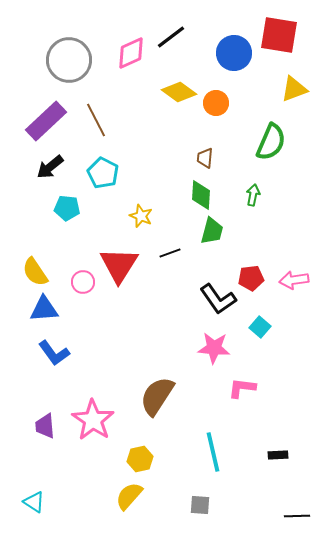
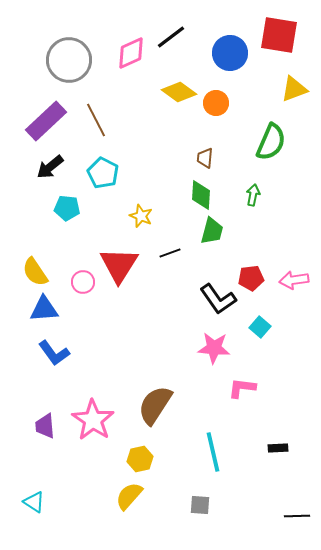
blue circle at (234, 53): moved 4 px left
brown semicircle at (157, 396): moved 2 px left, 9 px down
black rectangle at (278, 455): moved 7 px up
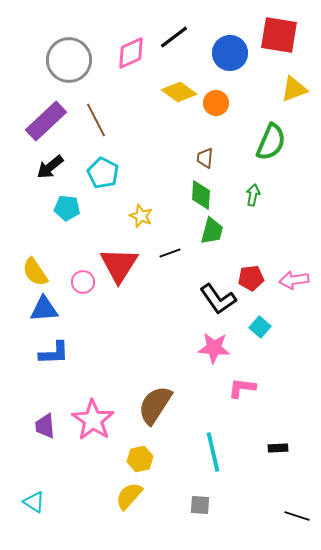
black line at (171, 37): moved 3 px right
blue L-shape at (54, 353): rotated 56 degrees counterclockwise
black line at (297, 516): rotated 20 degrees clockwise
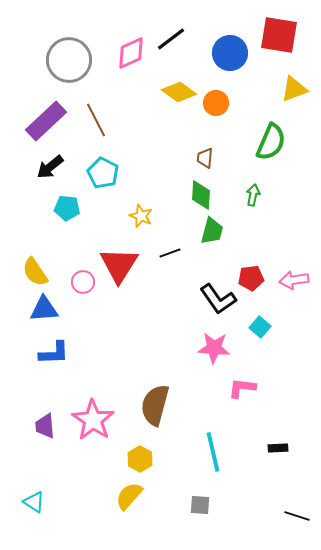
black line at (174, 37): moved 3 px left, 2 px down
brown semicircle at (155, 405): rotated 18 degrees counterclockwise
yellow hexagon at (140, 459): rotated 20 degrees counterclockwise
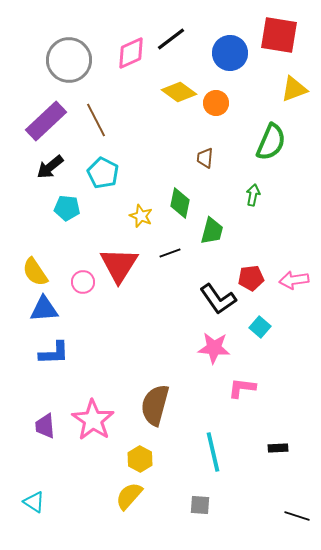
green diamond at (201, 195): moved 21 px left, 8 px down; rotated 8 degrees clockwise
